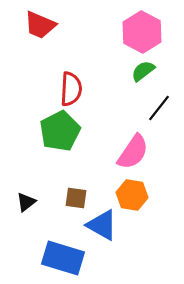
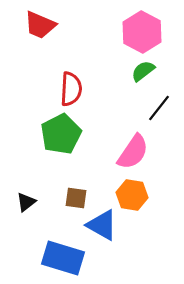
green pentagon: moved 1 px right, 3 px down
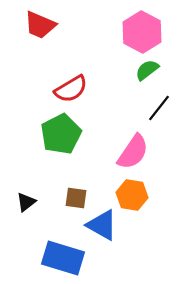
green semicircle: moved 4 px right, 1 px up
red semicircle: rotated 56 degrees clockwise
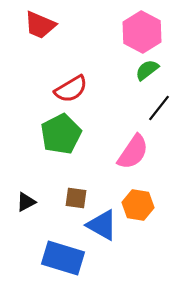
orange hexagon: moved 6 px right, 10 px down
black triangle: rotated 10 degrees clockwise
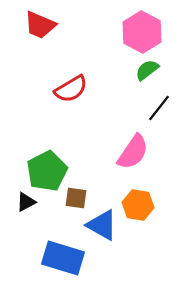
green pentagon: moved 14 px left, 37 px down
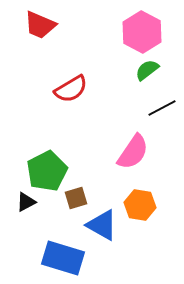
black line: moved 3 px right; rotated 24 degrees clockwise
brown square: rotated 25 degrees counterclockwise
orange hexagon: moved 2 px right
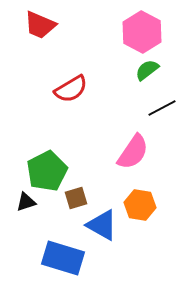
black triangle: rotated 10 degrees clockwise
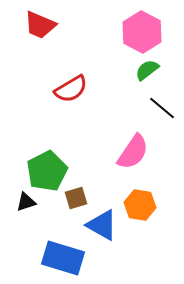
black line: rotated 68 degrees clockwise
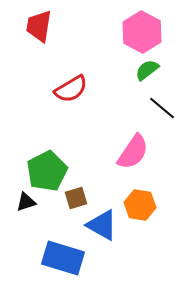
red trapezoid: moved 1 px left, 1 px down; rotated 76 degrees clockwise
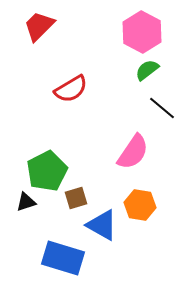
red trapezoid: rotated 36 degrees clockwise
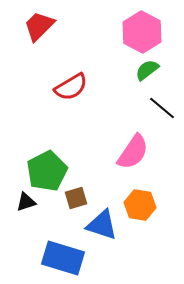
red semicircle: moved 2 px up
blue triangle: rotated 12 degrees counterclockwise
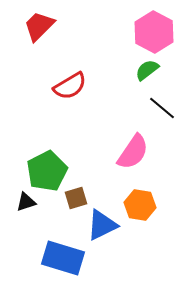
pink hexagon: moved 12 px right
red semicircle: moved 1 px left, 1 px up
blue triangle: rotated 44 degrees counterclockwise
